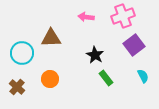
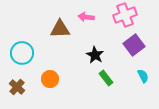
pink cross: moved 2 px right, 1 px up
brown triangle: moved 9 px right, 9 px up
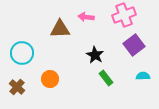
pink cross: moved 1 px left
cyan semicircle: rotated 64 degrees counterclockwise
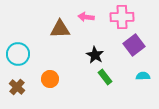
pink cross: moved 2 px left, 2 px down; rotated 20 degrees clockwise
cyan circle: moved 4 px left, 1 px down
green rectangle: moved 1 px left, 1 px up
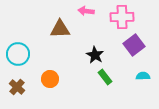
pink arrow: moved 6 px up
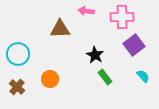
cyan semicircle: rotated 48 degrees clockwise
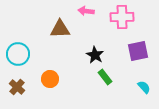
purple square: moved 4 px right, 6 px down; rotated 25 degrees clockwise
cyan semicircle: moved 1 px right, 11 px down
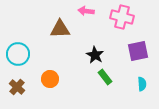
pink cross: rotated 15 degrees clockwise
cyan semicircle: moved 2 px left, 3 px up; rotated 40 degrees clockwise
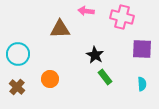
purple square: moved 4 px right, 2 px up; rotated 15 degrees clockwise
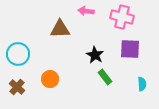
purple square: moved 12 px left
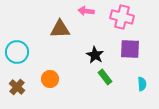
cyan circle: moved 1 px left, 2 px up
